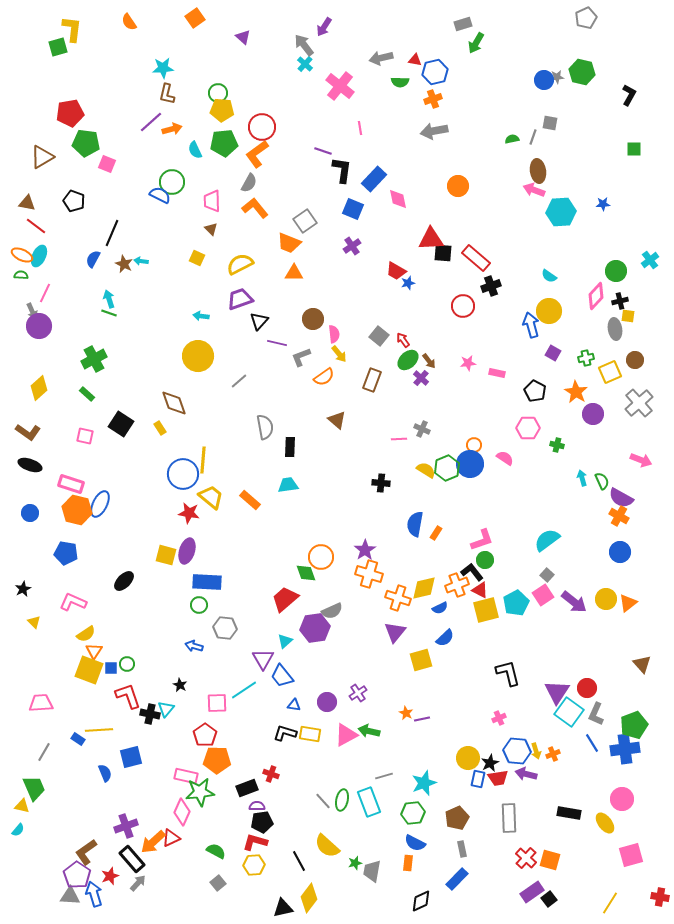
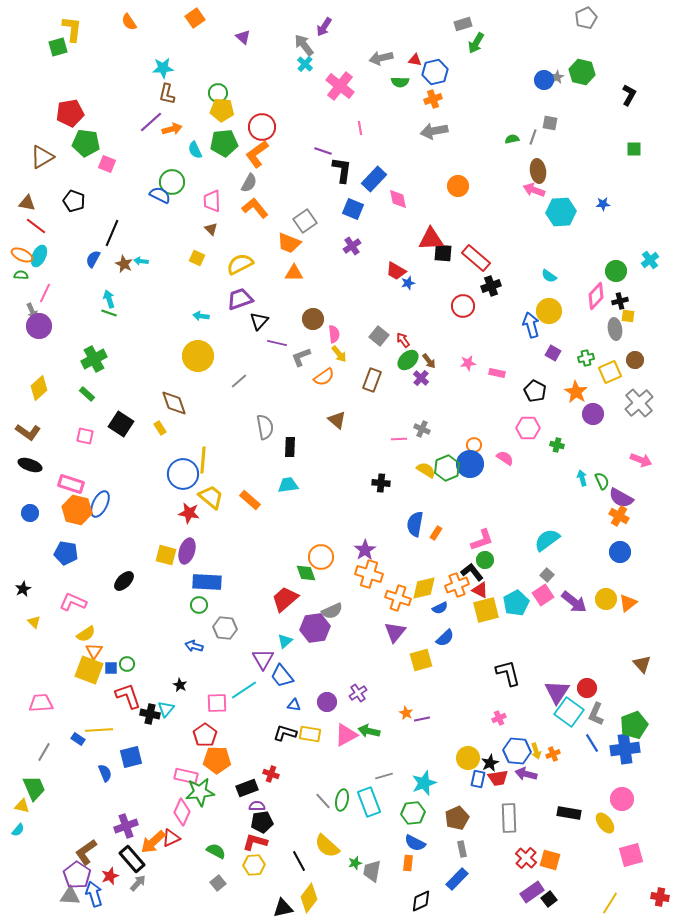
gray star at (557, 77): rotated 24 degrees counterclockwise
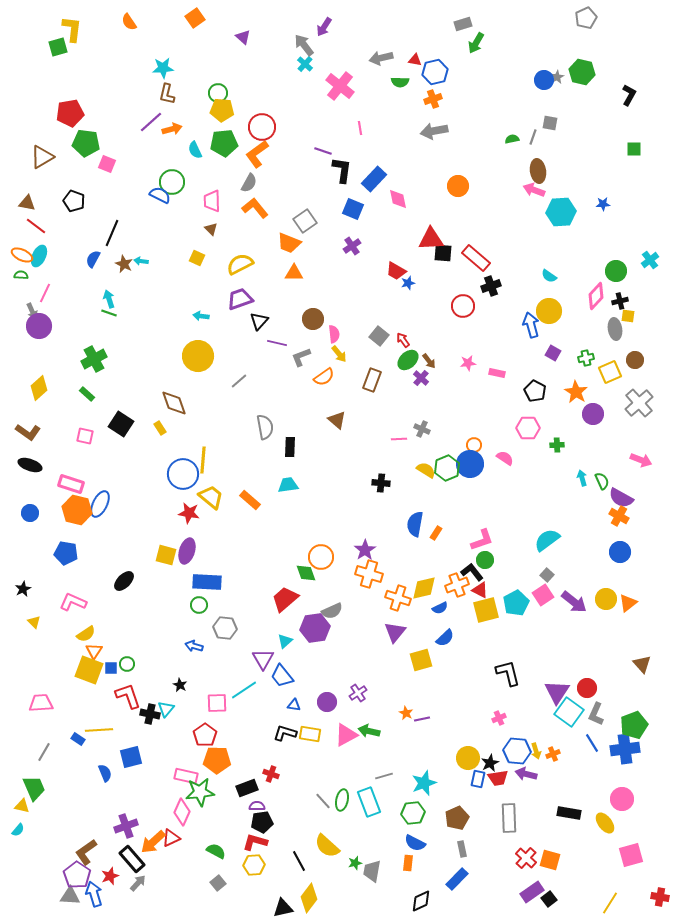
green cross at (557, 445): rotated 16 degrees counterclockwise
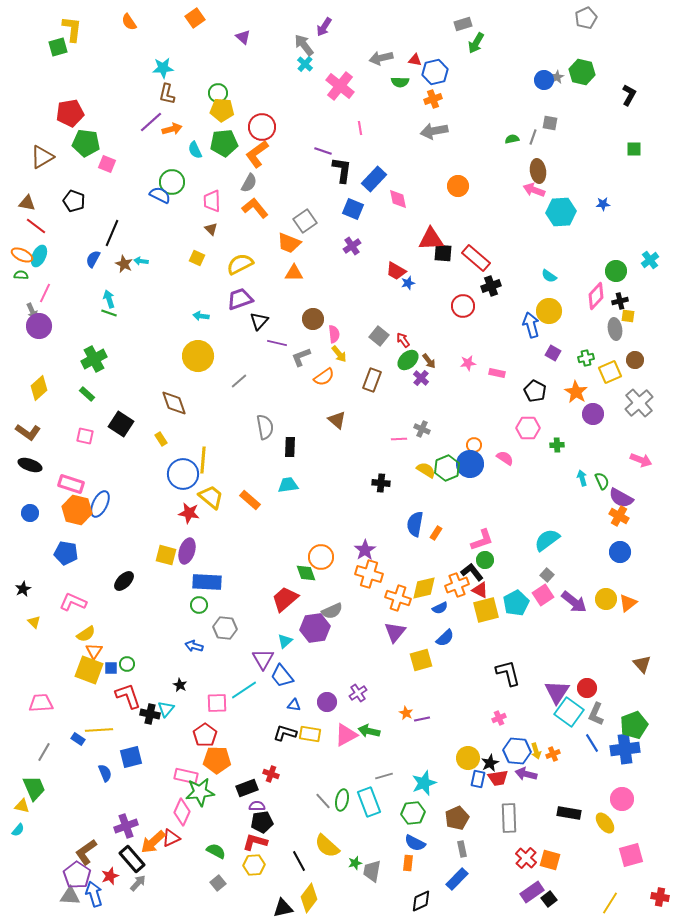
yellow rectangle at (160, 428): moved 1 px right, 11 px down
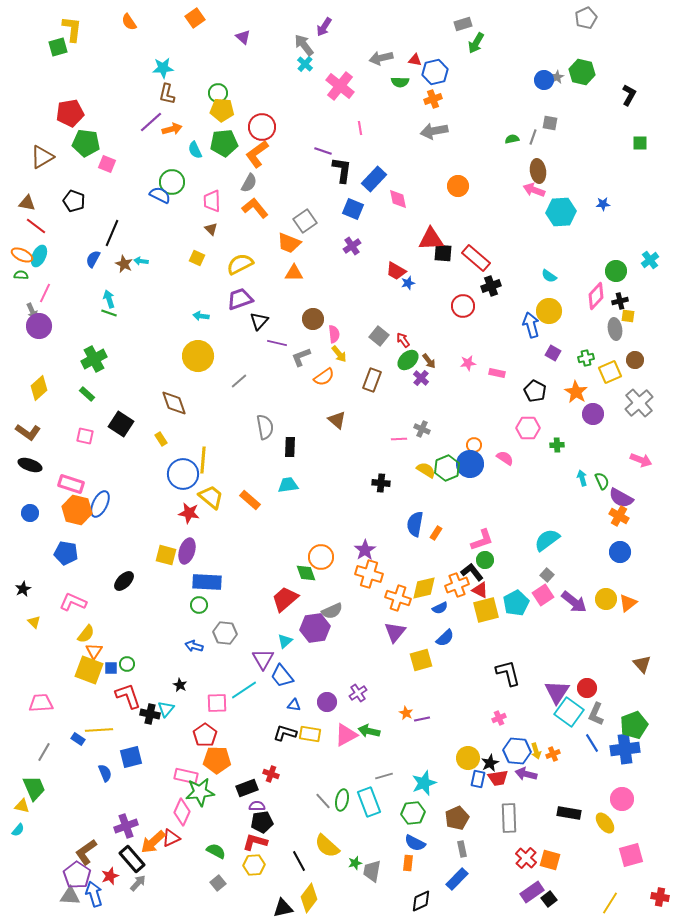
green square at (634, 149): moved 6 px right, 6 px up
gray hexagon at (225, 628): moved 5 px down
yellow semicircle at (86, 634): rotated 18 degrees counterclockwise
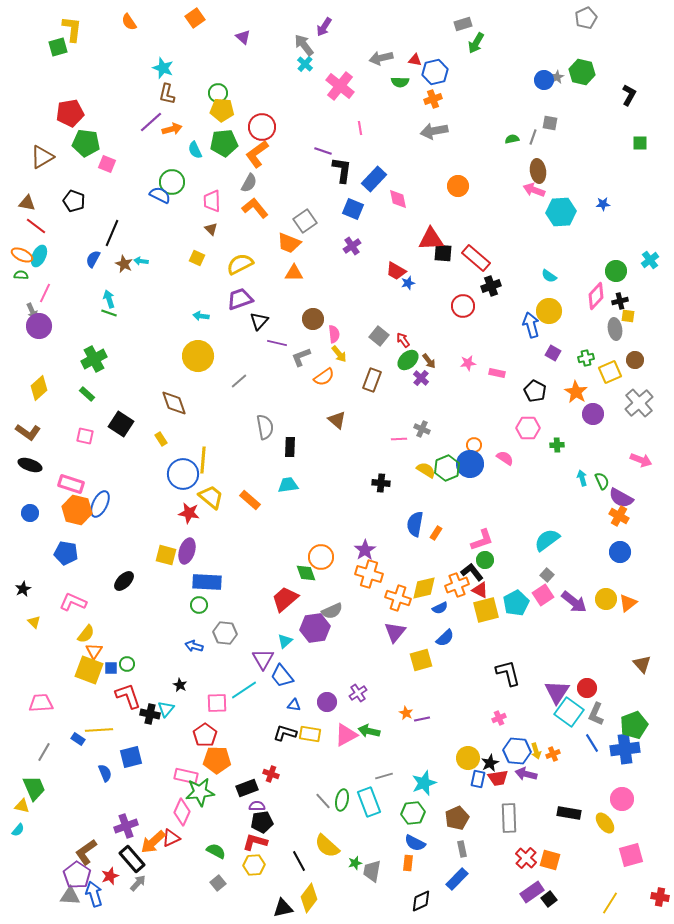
cyan star at (163, 68): rotated 25 degrees clockwise
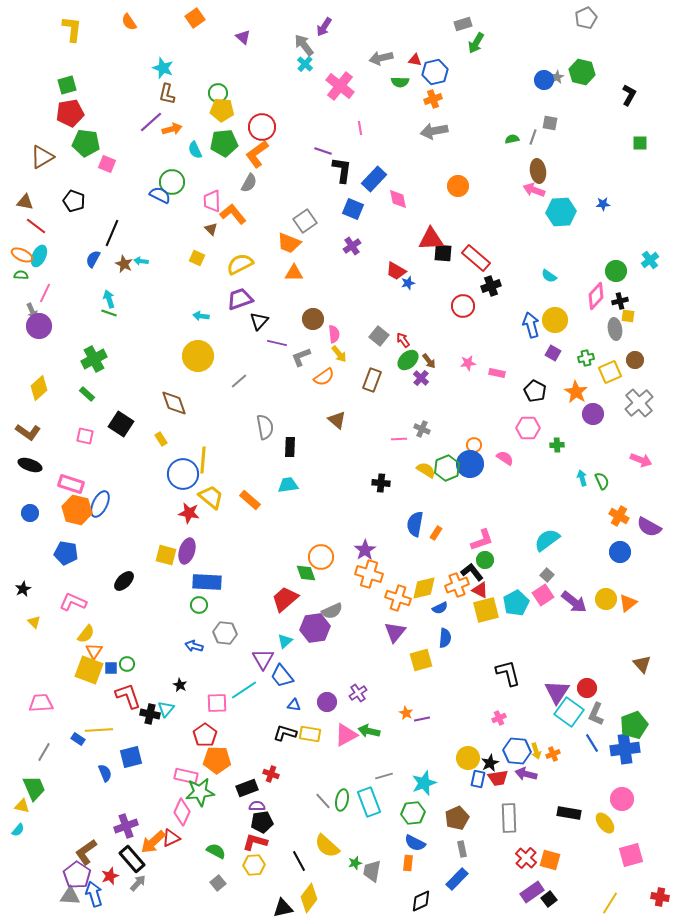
green square at (58, 47): moved 9 px right, 38 px down
brown triangle at (27, 203): moved 2 px left, 1 px up
orange L-shape at (255, 208): moved 22 px left, 6 px down
yellow circle at (549, 311): moved 6 px right, 9 px down
purple semicircle at (621, 498): moved 28 px right, 29 px down
blue semicircle at (445, 638): rotated 42 degrees counterclockwise
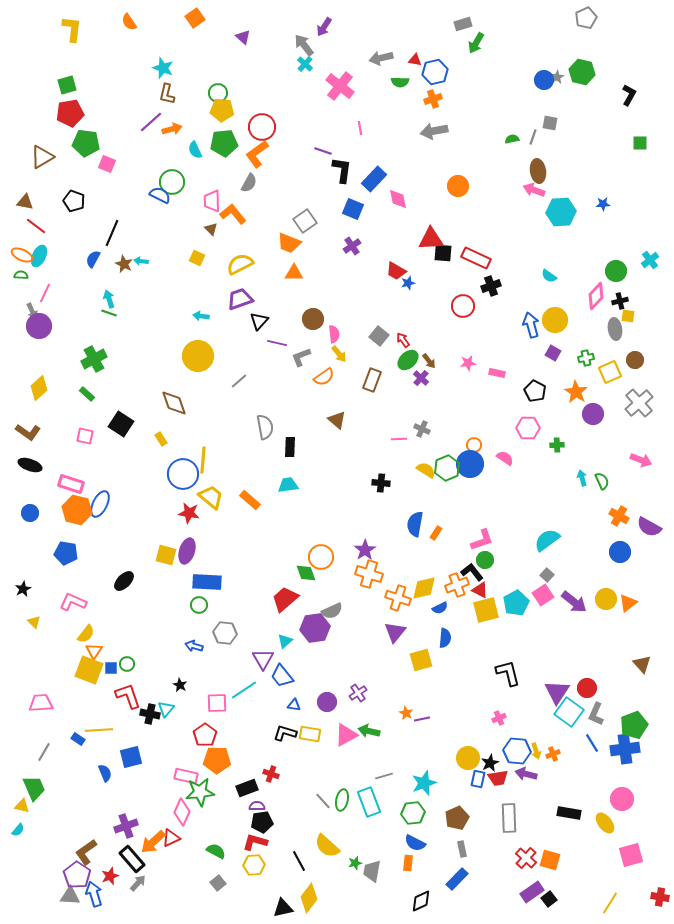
red rectangle at (476, 258): rotated 16 degrees counterclockwise
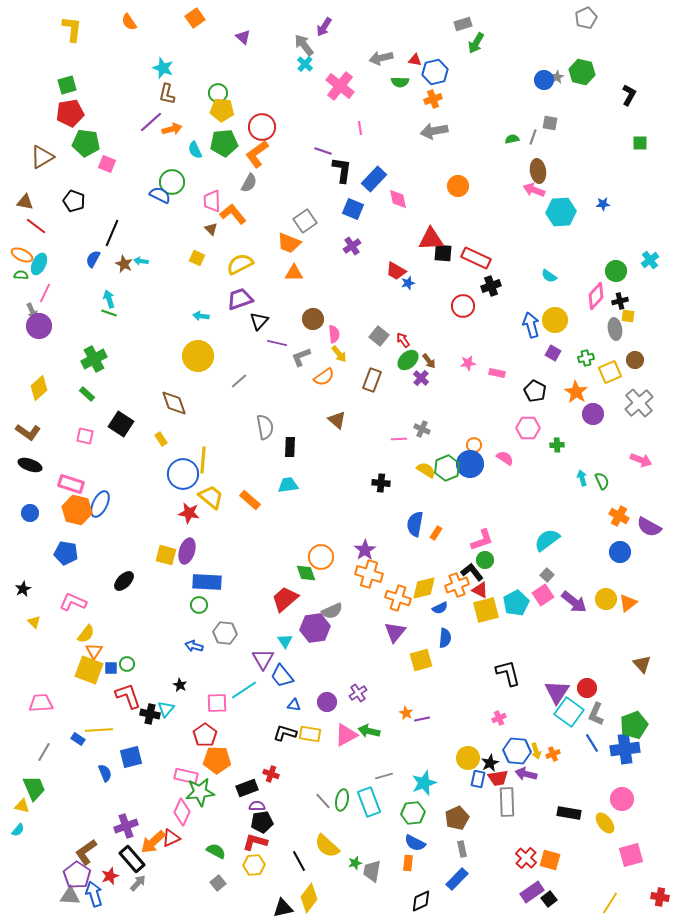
cyan ellipse at (39, 256): moved 8 px down
cyan triangle at (285, 641): rotated 21 degrees counterclockwise
gray rectangle at (509, 818): moved 2 px left, 16 px up
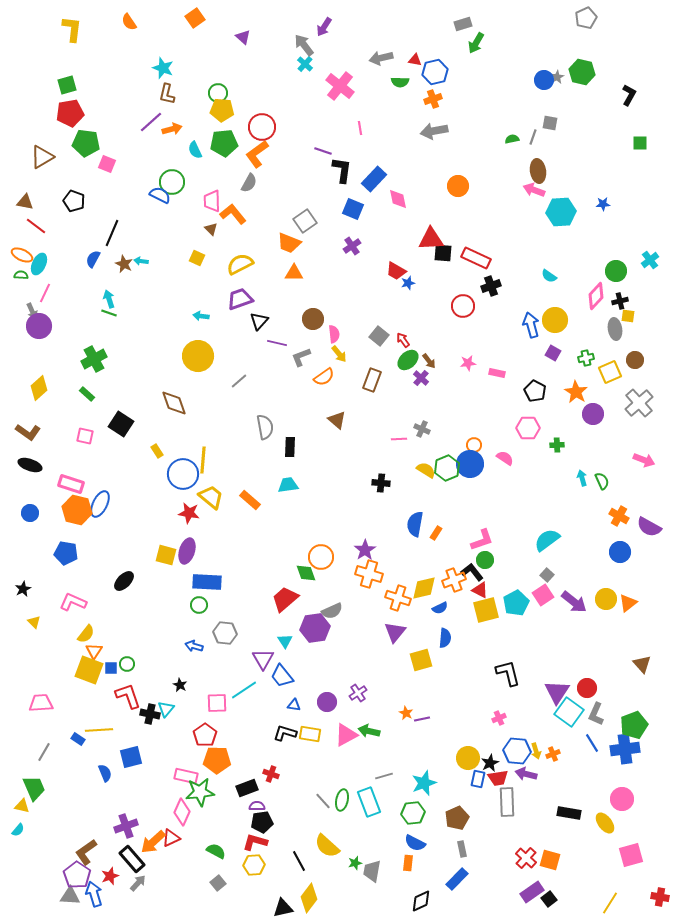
yellow rectangle at (161, 439): moved 4 px left, 12 px down
pink arrow at (641, 460): moved 3 px right
orange cross at (457, 585): moved 3 px left, 5 px up
